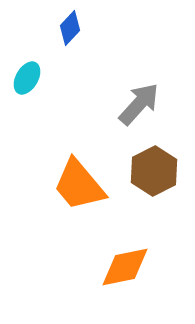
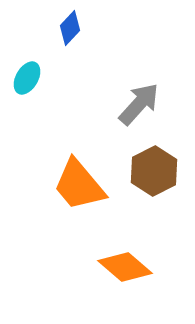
orange diamond: rotated 52 degrees clockwise
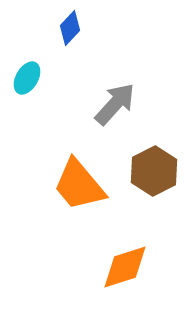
gray arrow: moved 24 px left
orange diamond: rotated 58 degrees counterclockwise
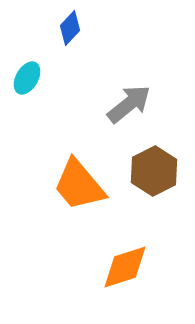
gray arrow: moved 14 px right; rotated 9 degrees clockwise
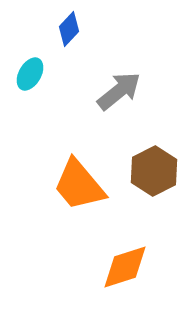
blue diamond: moved 1 px left, 1 px down
cyan ellipse: moved 3 px right, 4 px up
gray arrow: moved 10 px left, 13 px up
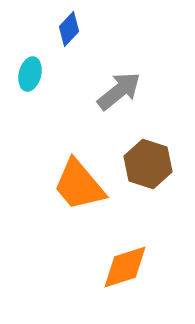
cyan ellipse: rotated 16 degrees counterclockwise
brown hexagon: moved 6 px left, 7 px up; rotated 15 degrees counterclockwise
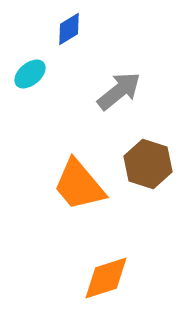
blue diamond: rotated 16 degrees clockwise
cyan ellipse: rotated 36 degrees clockwise
orange diamond: moved 19 px left, 11 px down
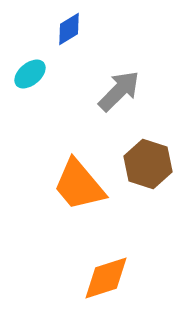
gray arrow: rotated 6 degrees counterclockwise
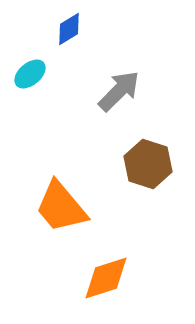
orange trapezoid: moved 18 px left, 22 px down
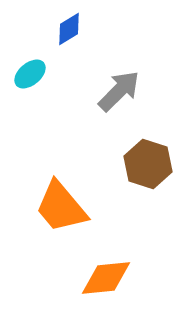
orange diamond: rotated 12 degrees clockwise
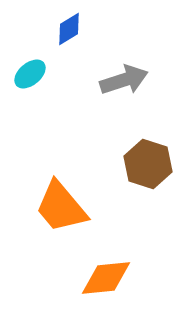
gray arrow: moved 5 px right, 11 px up; rotated 27 degrees clockwise
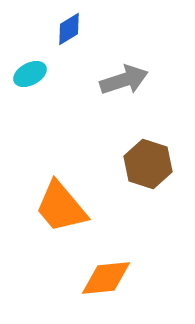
cyan ellipse: rotated 12 degrees clockwise
